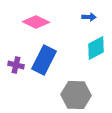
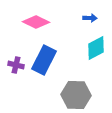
blue arrow: moved 1 px right, 1 px down
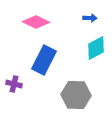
purple cross: moved 2 px left, 19 px down
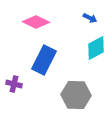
blue arrow: rotated 24 degrees clockwise
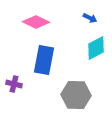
blue rectangle: rotated 16 degrees counterclockwise
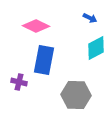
pink diamond: moved 4 px down
purple cross: moved 5 px right, 2 px up
